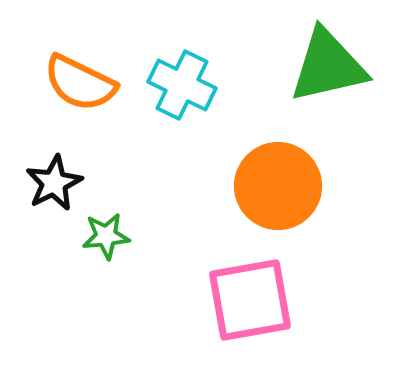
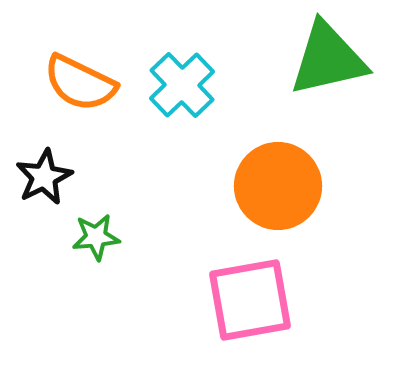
green triangle: moved 7 px up
cyan cross: rotated 20 degrees clockwise
black star: moved 10 px left, 6 px up
green star: moved 10 px left, 1 px down
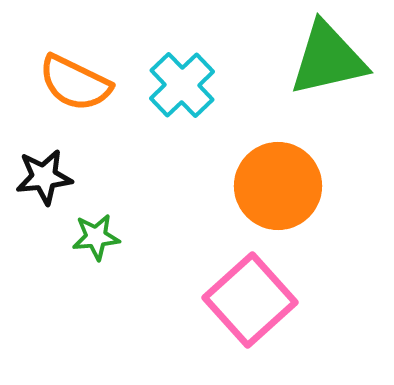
orange semicircle: moved 5 px left
black star: rotated 20 degrees clockwise
pink square: rotated 32 degrees counterclockwise
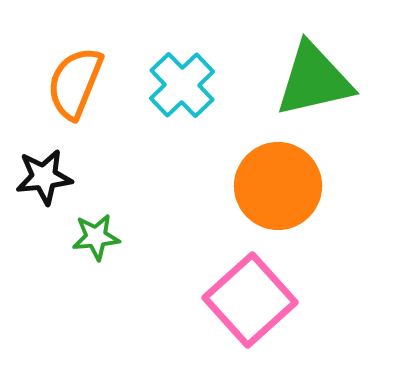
green triangle: moved 14 px left, 21 px down
orange semicircle: rotated 86 degrees clockwise
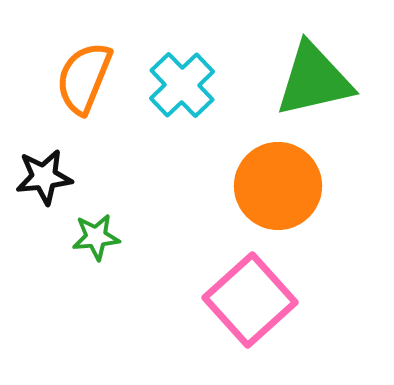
orange semicircle: moved 9 px right, 5 px up
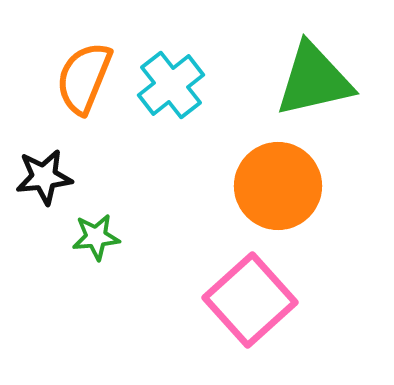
cyan cross: moved 11 px left; rotated 6 degrees clockwise
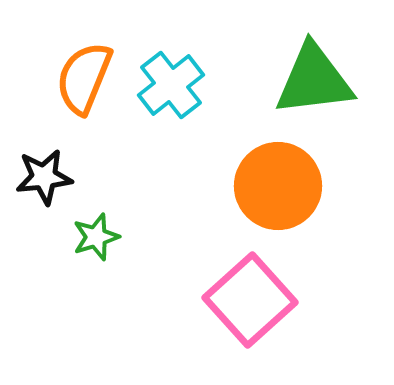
green triangle: rotated 6 degrees clockwise
green star: rotated 12 degrees counterclockwise
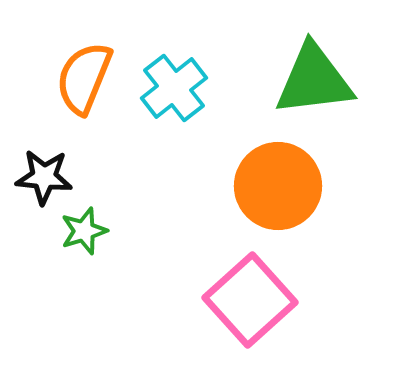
cyan cross: moved 3 px right, 3 px down
black star: rotated 12 degrees clockwise
green star: moved 12 px left, 6 px up
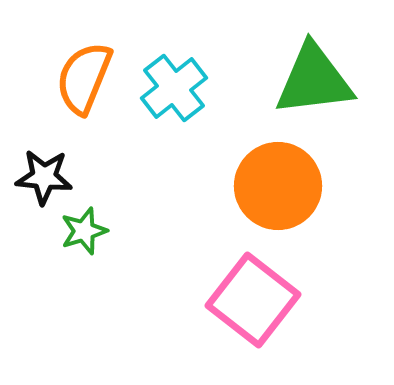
pink square: moved 3 px right; rotated 10 degrees counterclockwise
